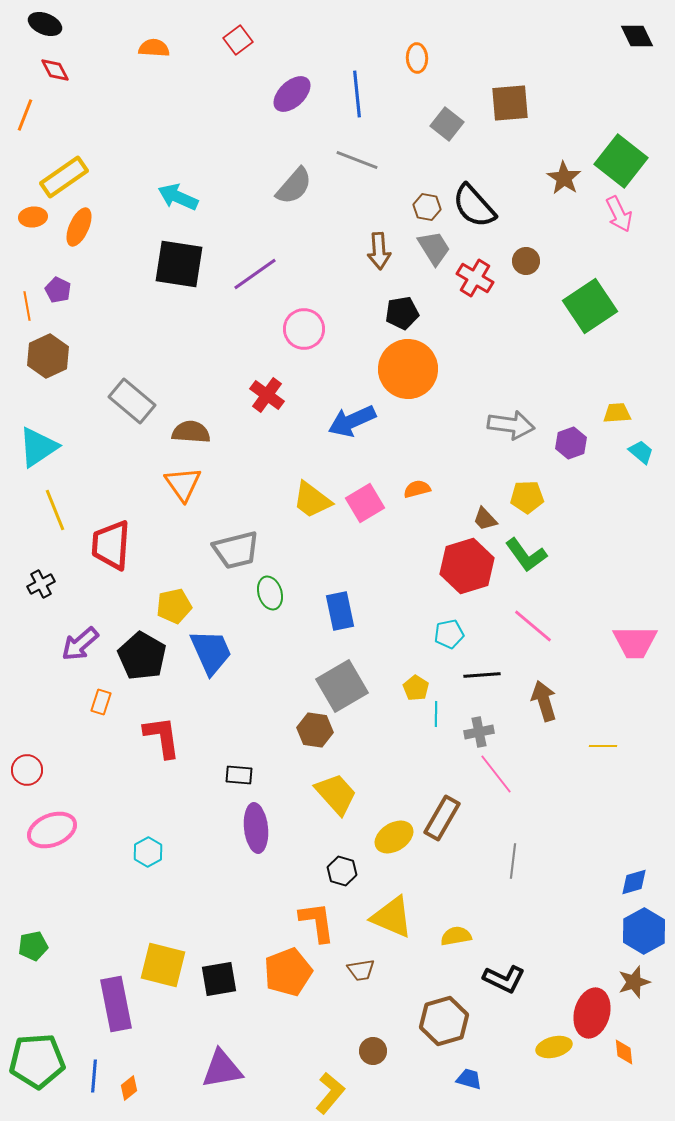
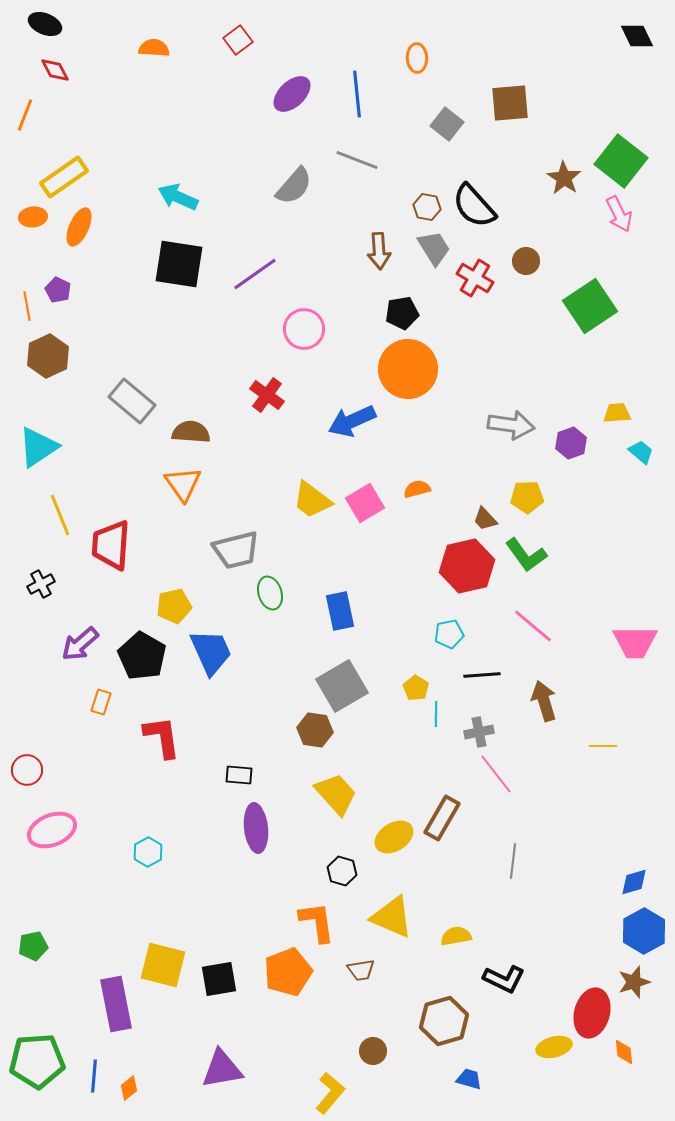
yellow line at (55, 510): moved 5 px right, 5 px down
red hexagon at (467, 566): rotated 4 degrees clockwise
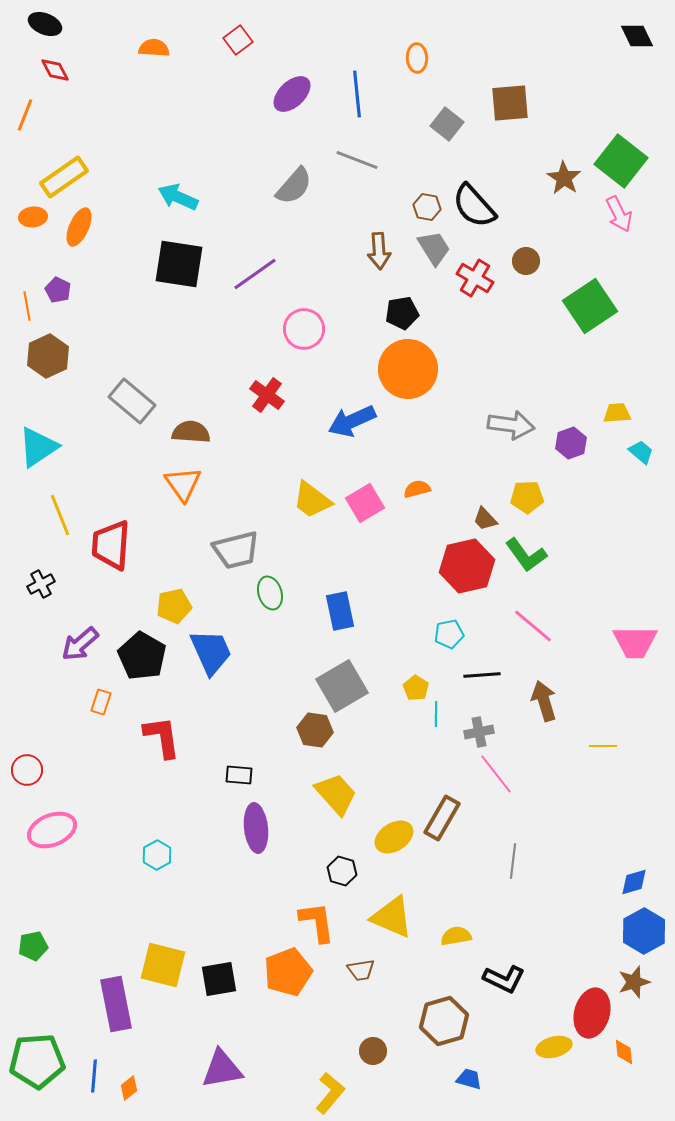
cyan hexagon at (148, 852): moved 9 px right, 3 px down
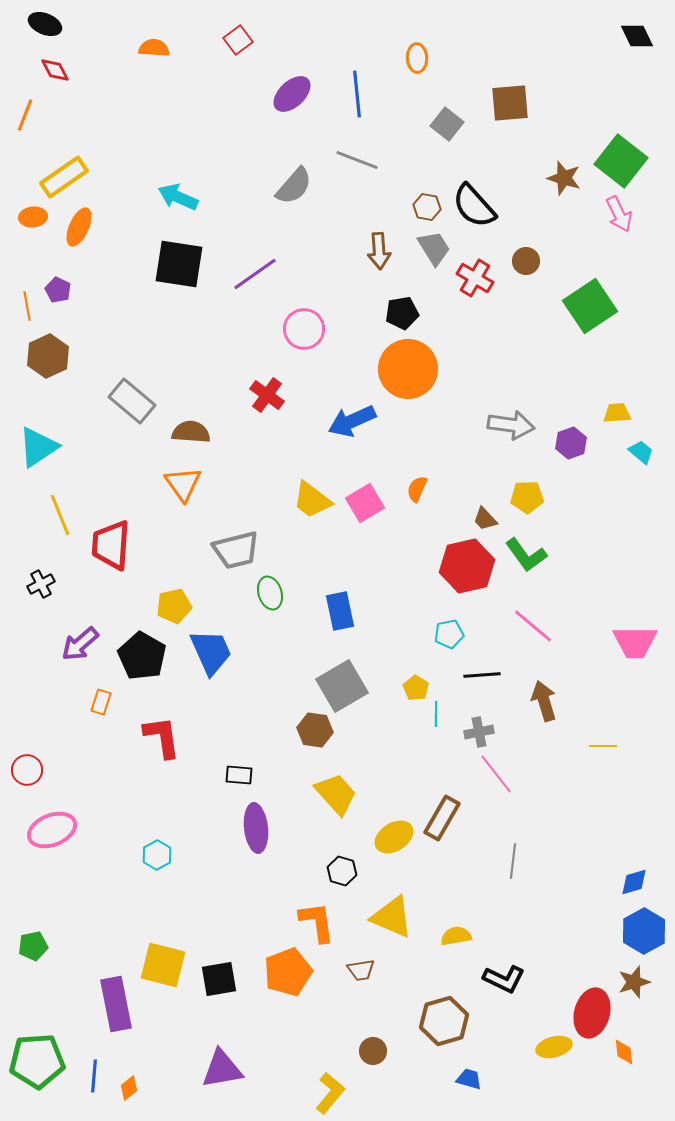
brown star at (564, 178): rotated 16 degrees counterclockwise
orange semicircle at (417, 489): rotated 52 degrees counterclockwise
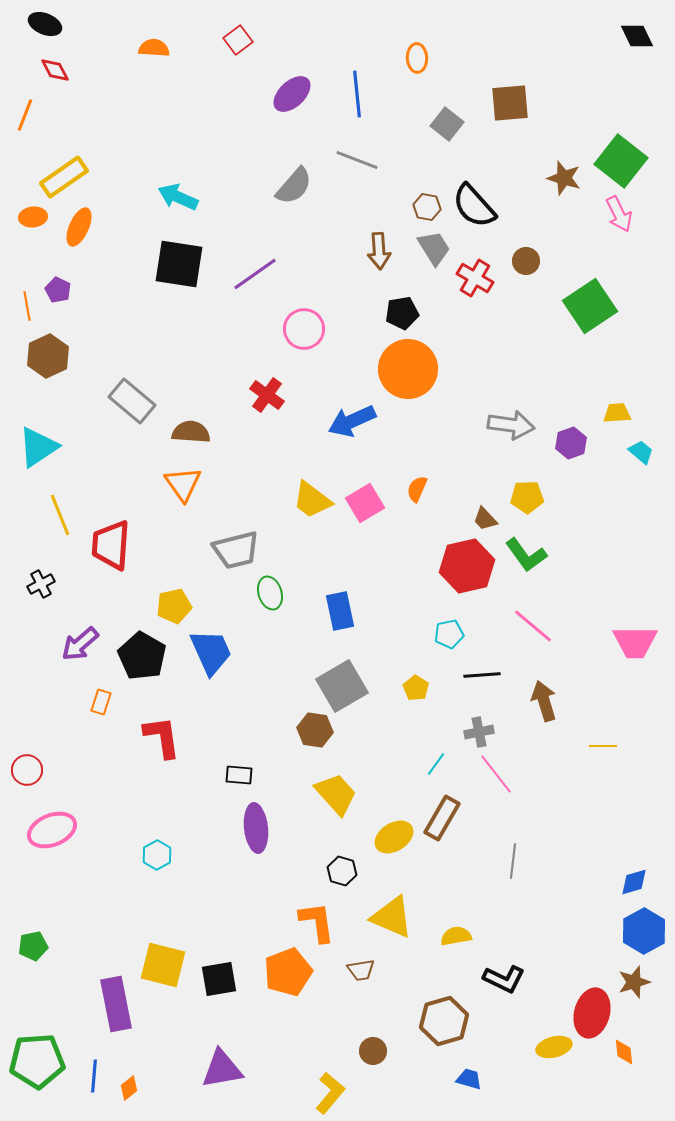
cyan line at (436, 714): moved 50 px down; rotated 35 degrees clockwise
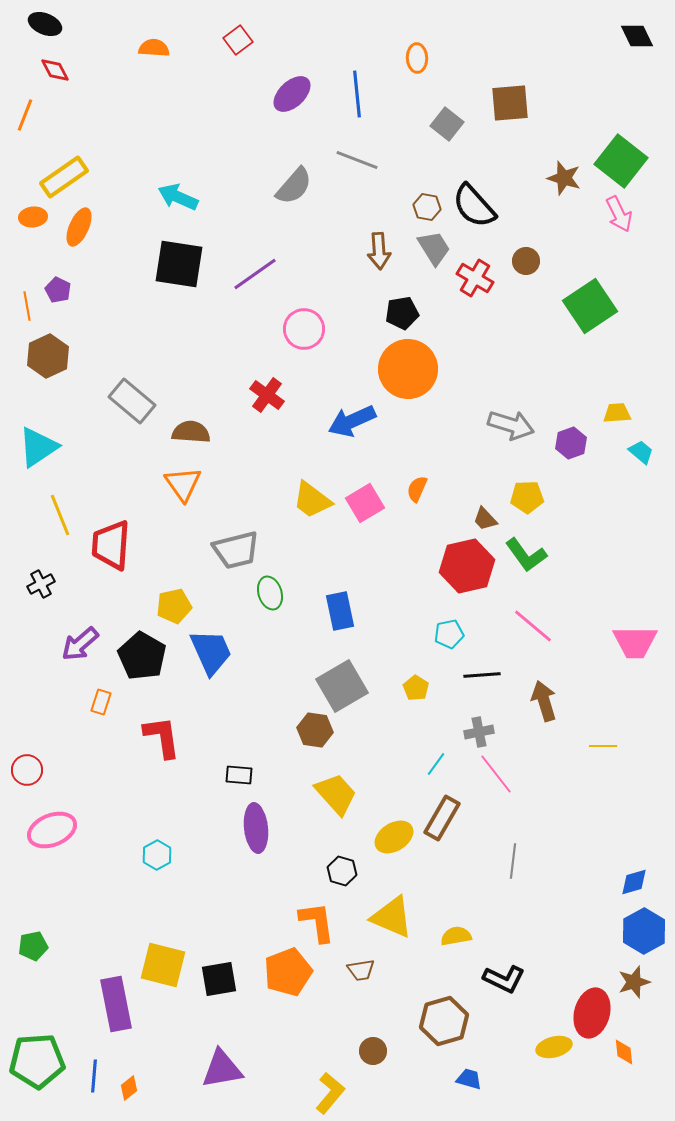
gray arrow at (511, 425): rotated 9 degrees clockwise
